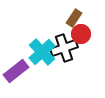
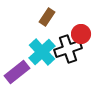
brown rectangle: moved 27 px left, 1 px up
black cross: moved 4 px right, 1 px down
purple rectangle: moved 1 px right, 1 px down
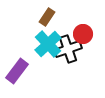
red circle: moved 2 px right
cyan cross: moved 6 px right, 8 px up
purple rectangle: moved 1 px up; rotated 15 degrees counterclockwise
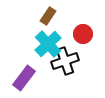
brown rectangle: moved 1 px right, 1 px up
black cross: moved 3 px left, 12 px down
purple rectangle: moved 7 px right, 7 px down
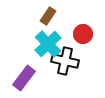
black cross: rotated 32 degrees clockwise
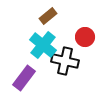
brown rectangle: rotated 18 degrees clockwise
red circle: moved 2 px right, 3 px down
cyan cross: moved 5 px left, 1 px down; rotated 8 degrees counterclockwise
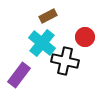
brown rectangle: rotated 12 degrees clockwise
cyan cross: moved 1 px left, 2 px up
purple rectangle: moved 5 px left, 3 px up
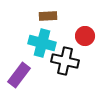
brown rectangle: rotated 24 degrees clockwise
red circle: moved 1 px up
cyan cross: rotated 24 degrees counterclockwise
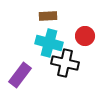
cyan cross: moved 7 px right
black cross: moved 2 px down
purple rectangle: moved 1 px right
